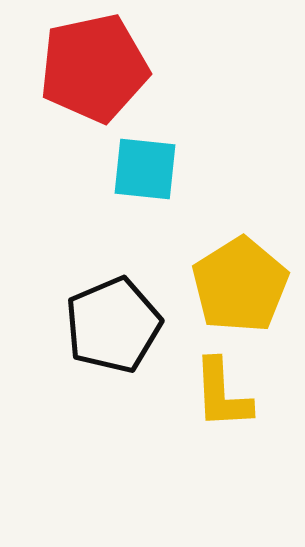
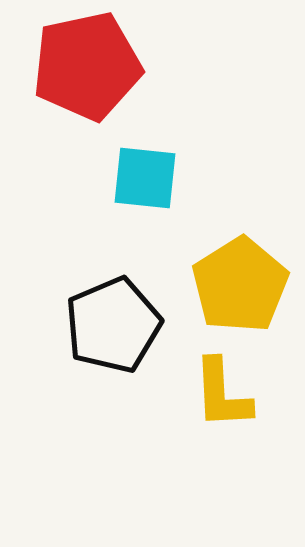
red pentagon: moved 7 px left, 2 px up
cyan square: moved 9 px down
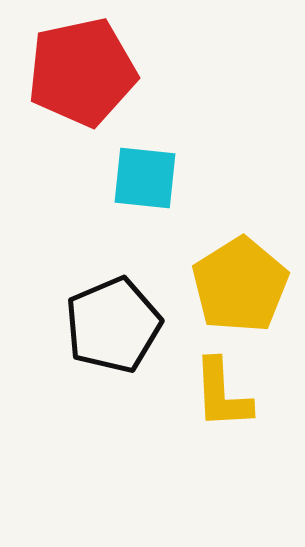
red pentagon: moved 5 px left, 6 px down
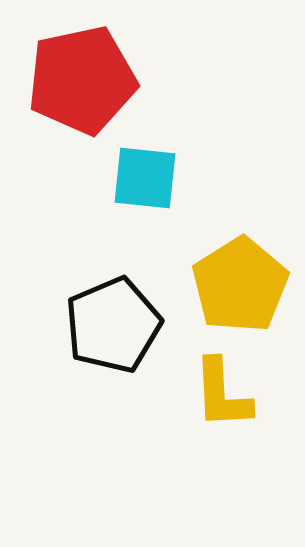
red pentagon: moved 8 px down
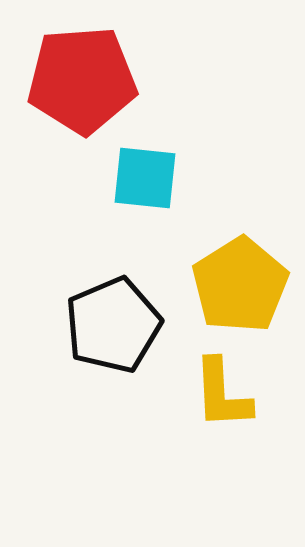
red pentagon: rotated 8 degrees clockwise
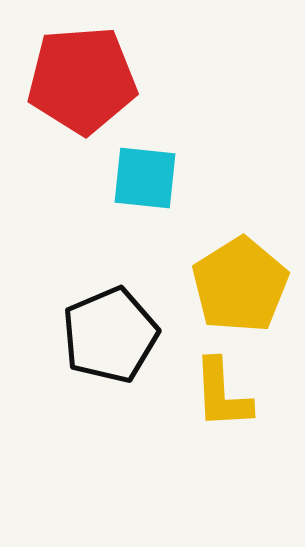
black pentagon: moved 3 px left, 10 px down
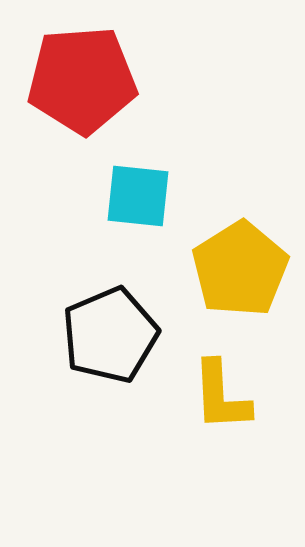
cyan square: moved 7 px left, 18 px down
yellow pentagon: moved 16 px up
yellow L-shape: moved 1 px left, 2 px down
